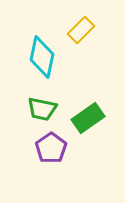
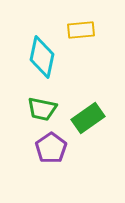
yellow rectangle: rotated 40 degrees clockwise
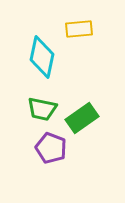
yellow rectangle: moved 2 px left, 1 px up
green rectangle: moved 6 px left
purple pentagon: rotated 16 degrees counterclockwise
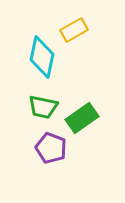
yellow rectangle: moved 5 px left, 1 px down; rotated 24 degrees counterclockwise
green trapezoid: moved 1 px right, 2 px up
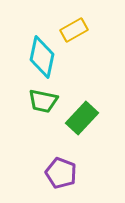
green trapezoid: moved 6 px up
green rectangle: rotated 12 degrees counterclockwise
purple pentagon: moved 10 px right, 25 px down
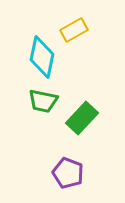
purple pentagon: moved 7 px right
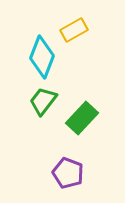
cyan diamond: rotated 9 degrees clockwise
green trapezoid: rotated 116 degrees clockwise
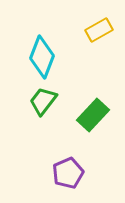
yellow rectangle: moved 25 px right
green rectangle: moved 11 px right, 3 px up
purple pentagon: rotated 28 degrees clockwise
